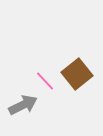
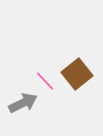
gray arrow: moved 2 px up
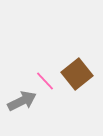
gray arrow: moved 1 px left, 2 px up
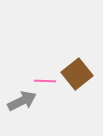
pink line: rotated 45 degrees counterclockwise
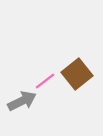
pink line: rotated 40 degrees counterclockwise
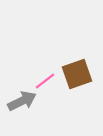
brown square: rotated 20 degrees clockwise
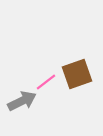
pink line: moved 1 px right, 1 px down
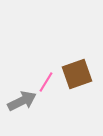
pink line: rotated 20 degrees counterclockwise
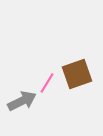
pink line: moved 1 px right, 1 px down
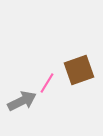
brown square: moved 2 px right, 4 px up
